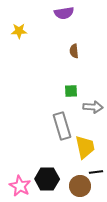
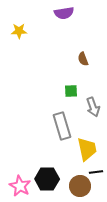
brown semicircle: moved 9 px right, 8 px down; rotated 16 degrees counterclockwise
gray arrow: rotated 66 degrees clockwise
yellow trapezoid: moved 2 px right, 2 px down
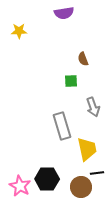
green square: moved 10 px up
black line: moved 1 px right, 1 px down
brown circle: moved 1 px right, 1 px down
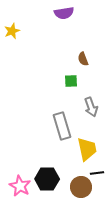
yellow star: moved 7 px left; rotated 21 degrees counterclockwise
gray arrow: moved 2 px left
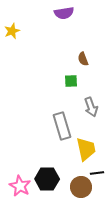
yellow trapezoid: moved 1 px left
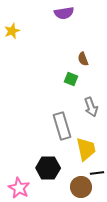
green square: moved 2 px up; rotated 24 degrees clockwise
black hexagon: moved 1 px right, 11 px up
pink star: moved 1 px left, 2 px down
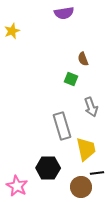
pink star: moved 2 px left, 2 px up
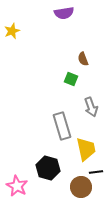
black hexagon: rotated 15 degrees clockwise
black line: moved 1 px left, 1 px up
